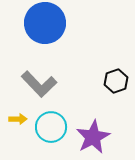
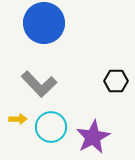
blue circle: moved 1 px left
black hexagon: rotated 20 degrees clockwise
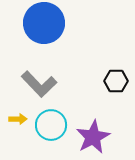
cyan circle: moved 2 px up
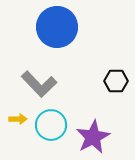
blue circle: moved 13 px right, 4 px down
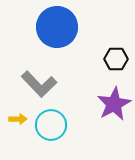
black hexagon: moved 22 px up
purple star: moved 21 px right, 33 px up
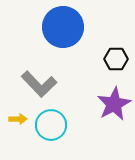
blue circle: moved 6 px right
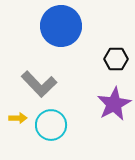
blue circle: moved 2 px left, 1 px up
yellow arrow: moved 1 px up
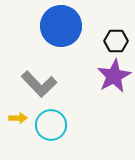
black hexagon: moved 18 px up
purple star: moved 28 px up
